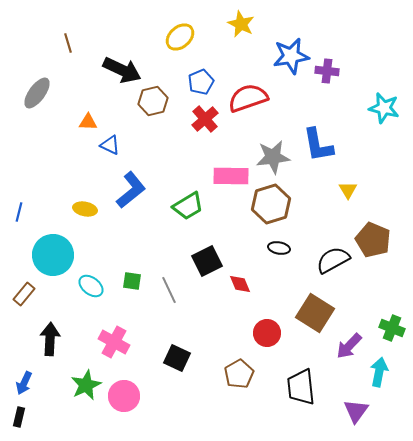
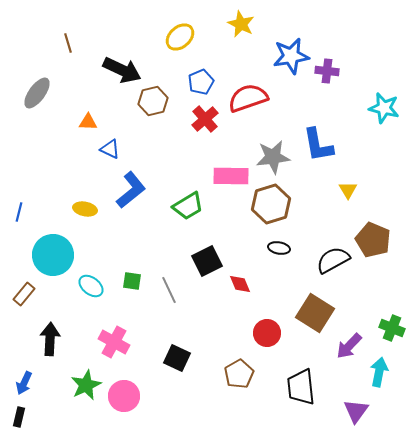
blue triangle at (110, 145): moved 4 px down
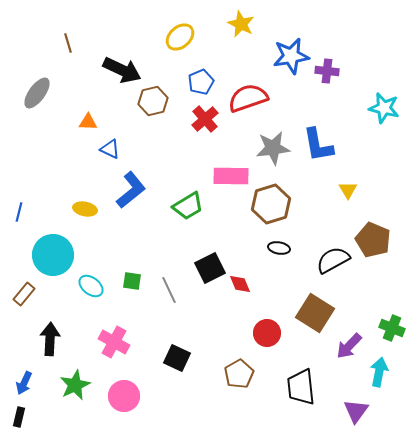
gray star at (273, 157): moved 9 px up
black square at (207, 261): moved 3 px right, 7 px down
green star at (86, 385): moved 11 px left
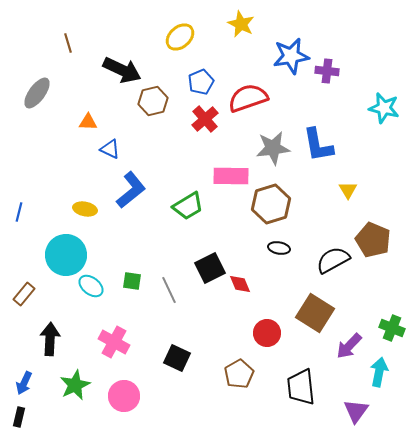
cyan circle at (53, 255): moved 13 px right
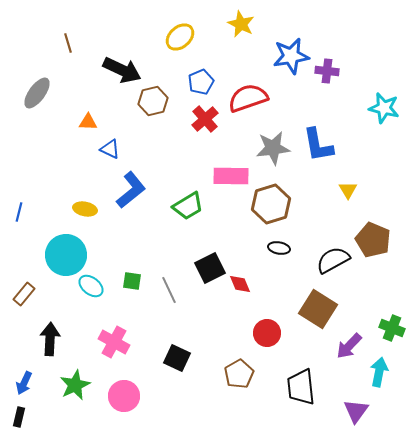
brown square at (315, 313): moved 3 px right, 4 px up
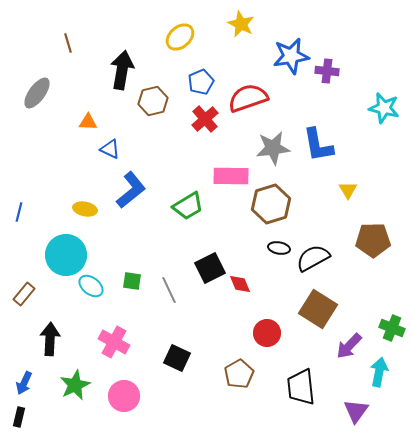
black arrow at (122, 70): rotated 105 degrees counterclockwise
brown pentagon at (373, 240): rotated 24 degrees counterclockwise
black semicircle at (333, 260): moved 20 px left, 2 px up
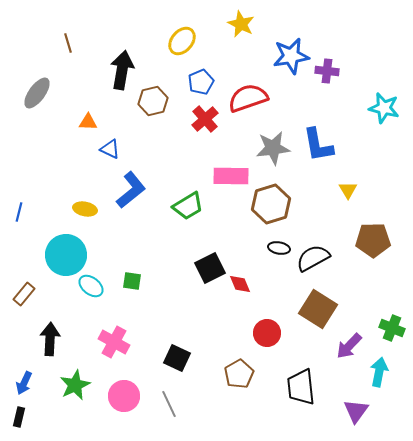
yellow ellipse at (180, 37): moved 2 px right, 4 px down; rotated 8 degrees counterclockwise
gray line at (169, 290): moved 114 px down
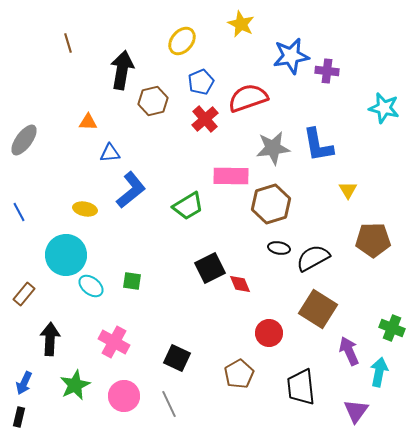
gray ellipse at (37, 93): moved 13 px left, 47 px down
blue triangle at (110, 149): moved 4 px down; rotated 30 degrees counterclockwise
blue line at (19, 212): rotated 42 degrees counterclockwise
red circle at (267, 333): moved 2 px right
purple arrow at (349, 346): moved 5 px down; rotated 112 degrees clockwise
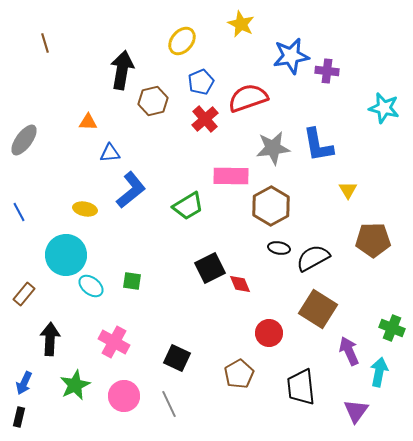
brown line at (68, 43): moved 23 px left
brown hexagon at (271, 204): moved 2 px down; rotated 12 degrees counterclockwise
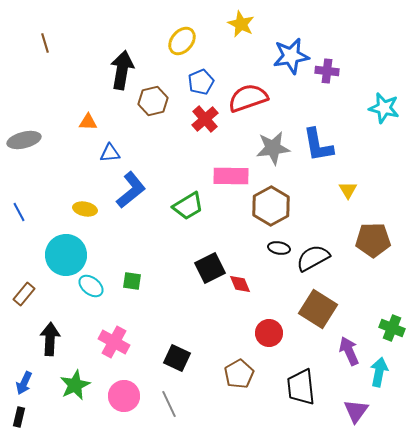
gray ellipse at (24, 140): rotated 40 degrees clockwise
